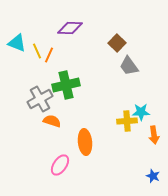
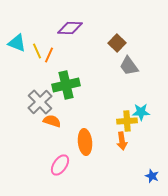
gray cross: moved 3 px down; rotated 15 degrees counterclockwise
orange arrow: moved 32 px left, 6 px down
blue star: moved 1 px left
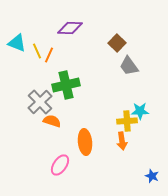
cyan star: moved 1 px left, 1 px up
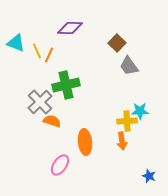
cyan triangle: moved 1 px left
blue star: moved 3 px left
